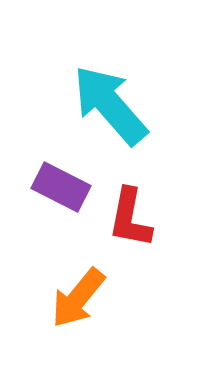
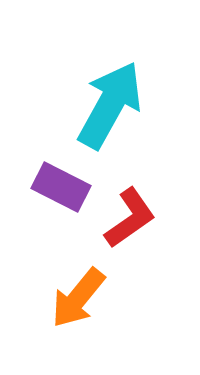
cyan arrow: rotated 70 degrees clockwise
red L-shape: rotated 136 degrees counterclockwise
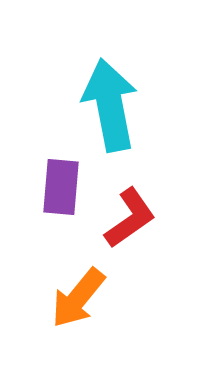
cyan arrow: rotated 40 degrees counterclockwise
purple rectangle: rotated 68 degrees clockwise
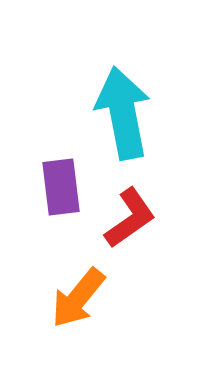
cyan arrow: moved 13 px right, 8 px down
purple rectangle: rotated 12 degrees counterclockwise
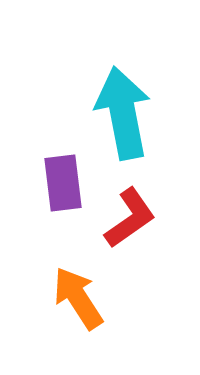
purple rectangle: moved 2 px right, 4 px up
orange arrow: rotated 108 degrees clockwise
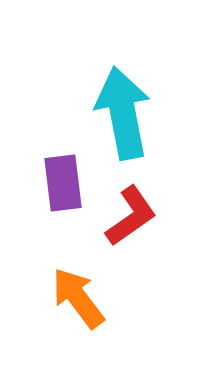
red L-shape: moved 1 px right, 2 px up
orange arrow: rotated 4 degrees counterclockwise
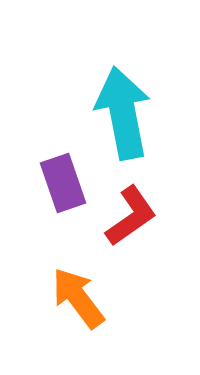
purple rectangle: rotated 12 degrees counterclockwise
